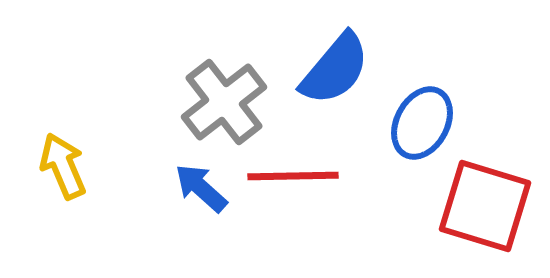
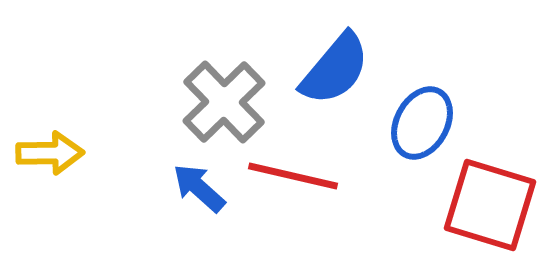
gray cross: rotated 6 degrees counterclockwise
yellow arrow: moved 13 px left, 13 px up; rotated 112 degrees clockwise
red line: rotated 14 degrees clockwise
blue arrow: moved 2 px left
red square: moved 5 px right, 1 px up
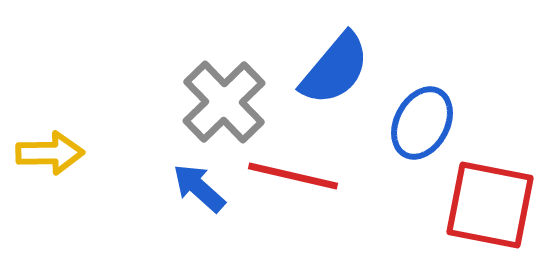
red square: rotated 6 degrees counterclockwise
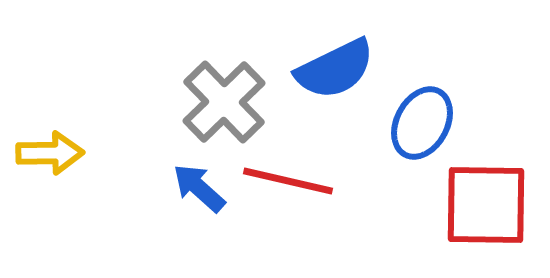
blue semicircle: rotated 24 degrees clockwise
red line: moved 5 px left, 5 px down
red square: moved 4 px left; rotated 10 degrees counterclockwise
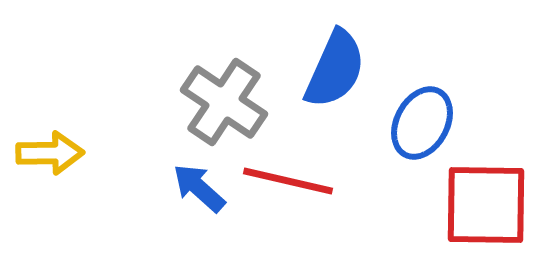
blue semicircle: rotated 40 degrees counterclockwise
gray cross: rotated 12 degrees counterclockwise
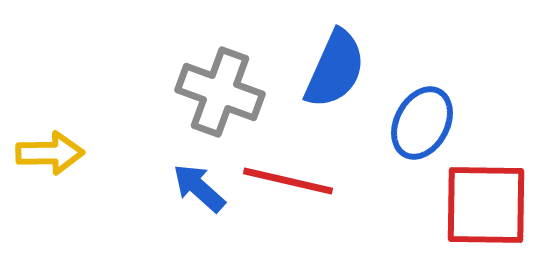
gray cross: moved 4 px left, 10 px up; rotated 14 degrees counterclockwise
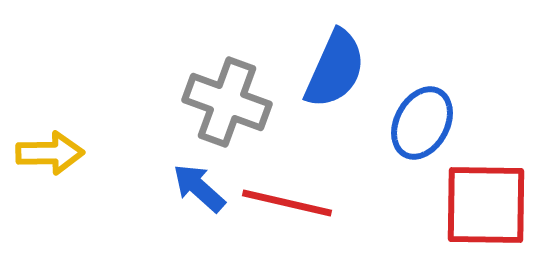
gray cross: moved 7 px right, 10 px down
red line: moved 1 px left, 22 px down
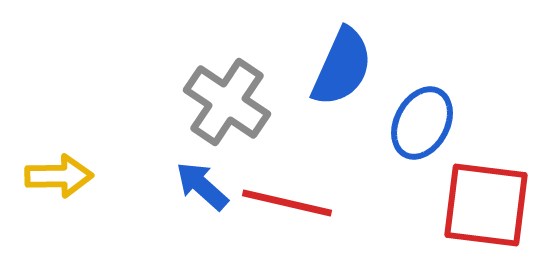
blue semicircle: moved 7 px right, 2 px up
gray cross: rotated 14 degrees clockwise
yellow arrow: moved 9 px right, 23 px down
blue arrow: moved 3 px right, 2 px up
red square: rotated 6 degrees clockwise
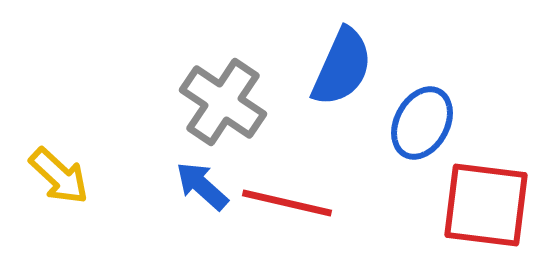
gray cross: moved 4 px left
yellow arrow: rotated 44 degrees clockwise
